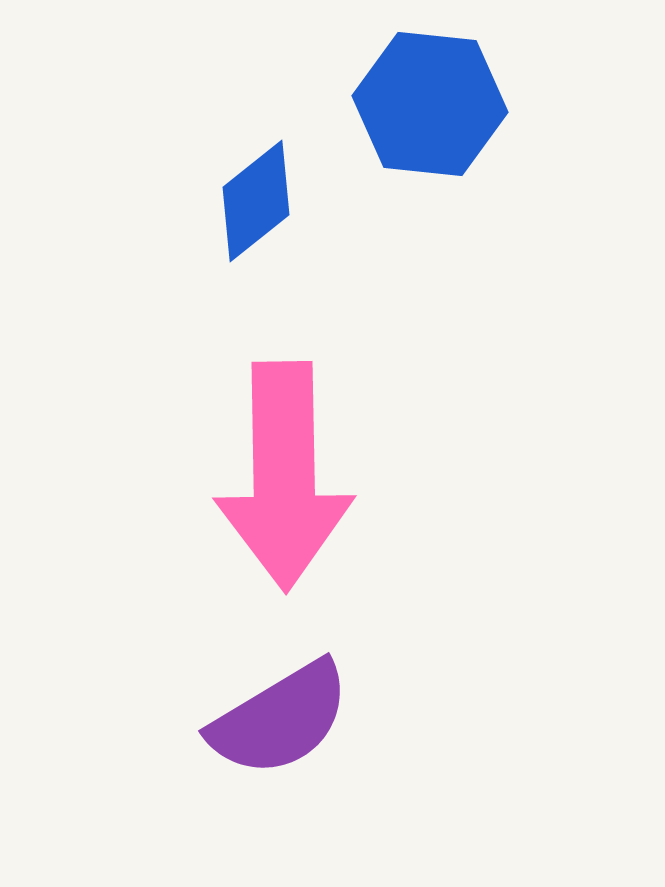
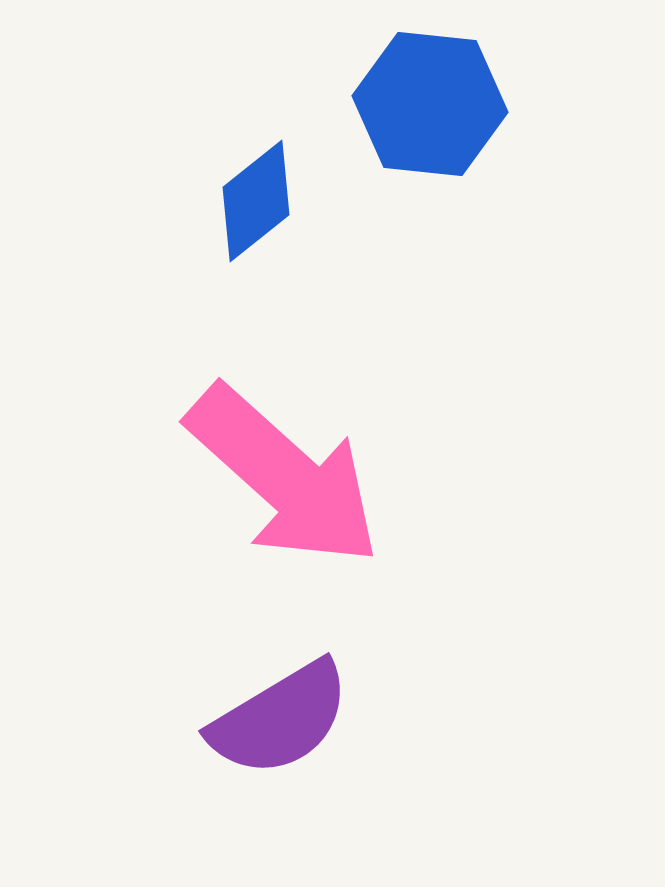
pink arrow: rotated 47 degrees counterclockwise
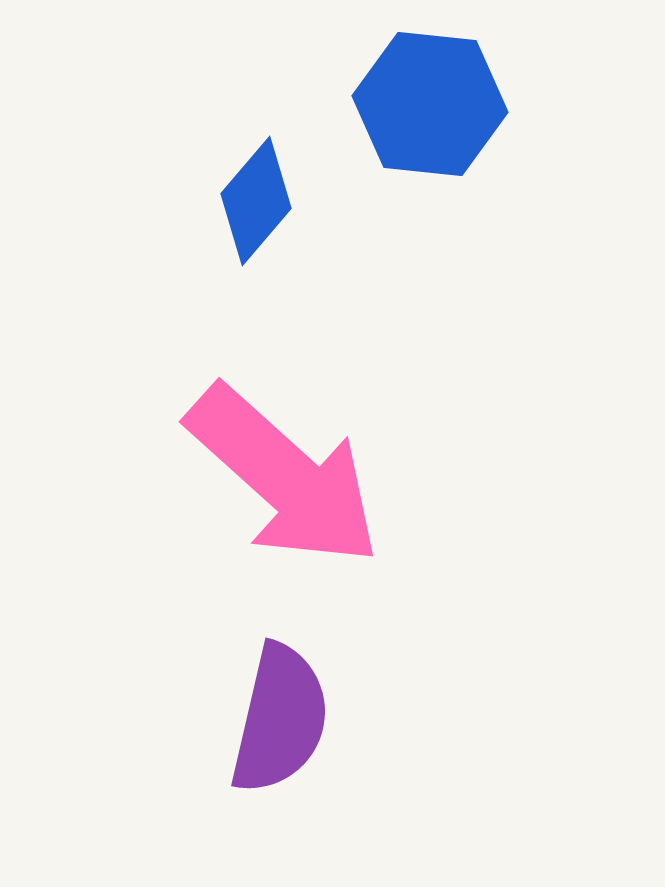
blue diamond: rotated 11 degrees counterclockwise
purple semicircle: rotated 46 degrees counterclockwise
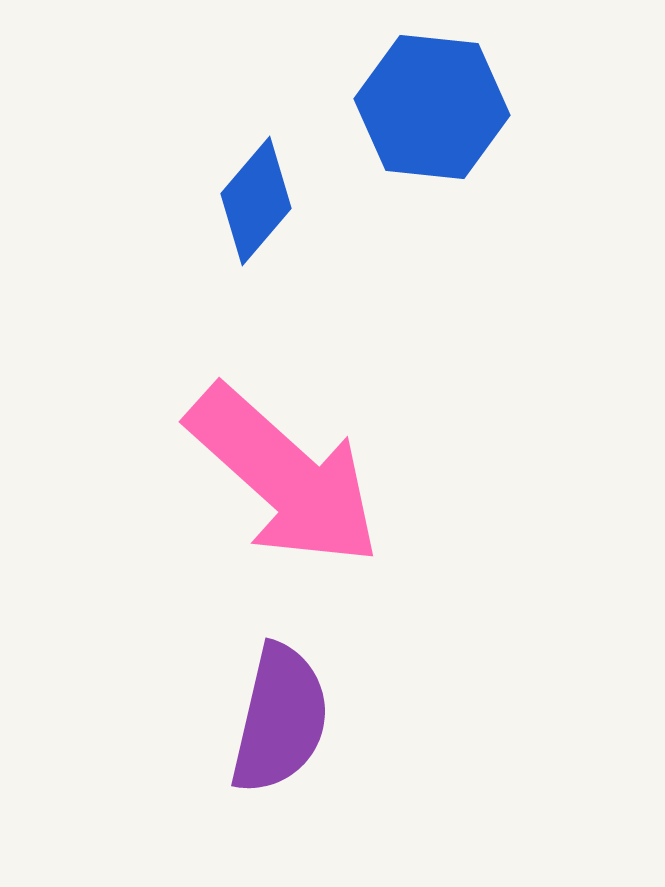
blue hexagon: moved 2 px right, 3 px down
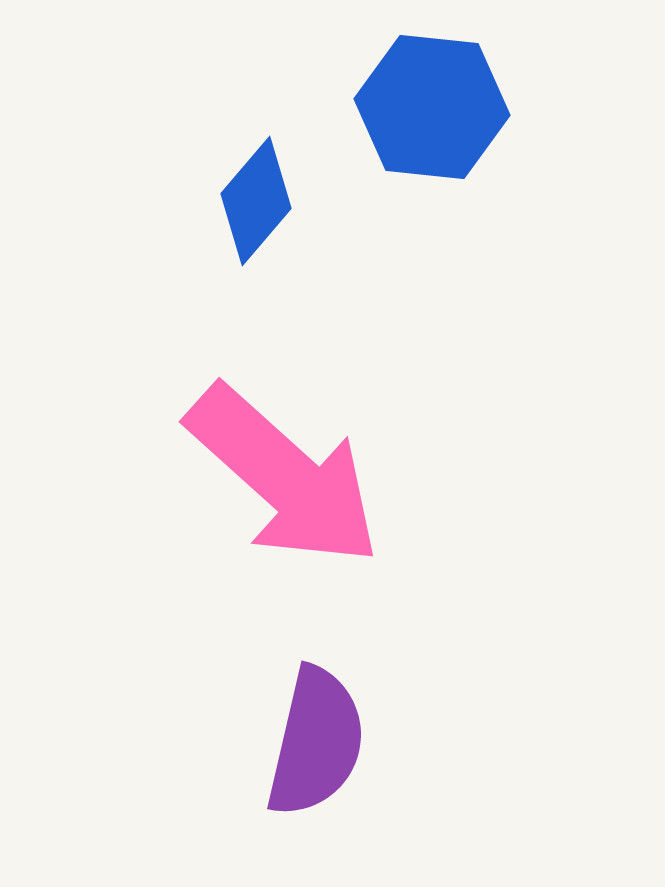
purple semicircle: moved 36 px right, 23 px down
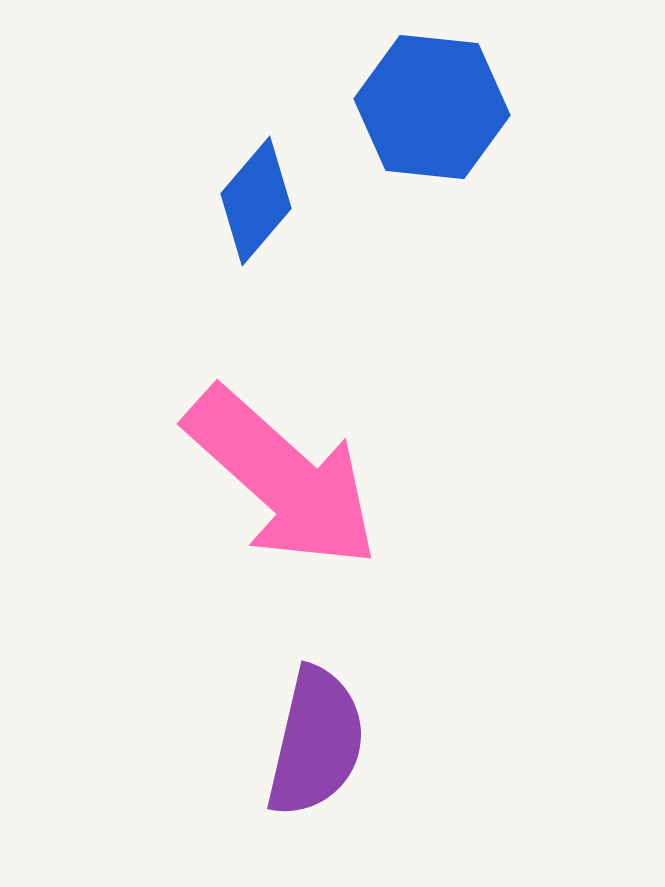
pink arrow: moved 2 px left, 2 px down
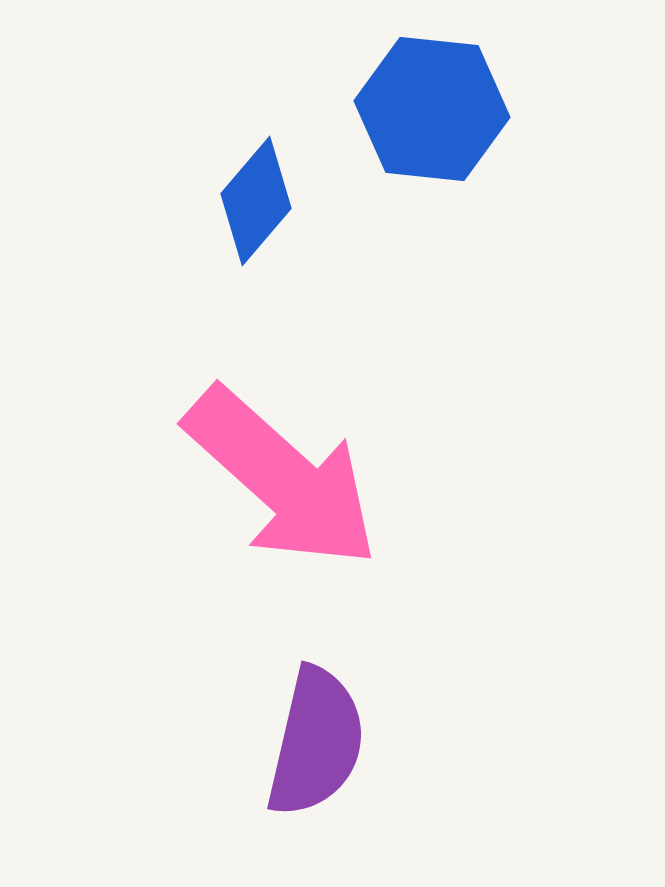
blue hexagon: moved 2 px down
